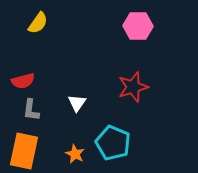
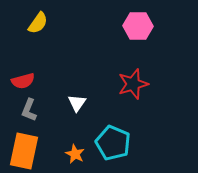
red star: moved 3 px up
gray L-shape: moved 2 px left; rotated 15 degrees clockwise
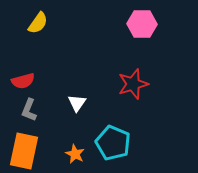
pink hexagon: moved 4 px right, 2 px up
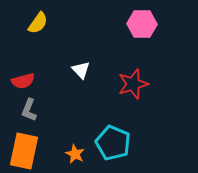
white triangle: moved 4 px right, 33 px up; rotated 18 degrees counterclockwise
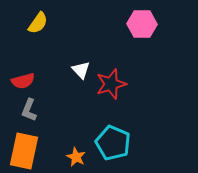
red star: moved 22 px left
orange star: moved 1 px right, 3 px down
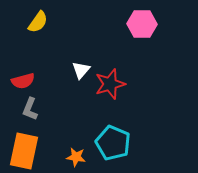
yellow semicircle: moved 1 px up
white triangle: rotated 24 degrees clockwise
red star: moved 1 px left
gray L-shape: moved 1 px right, 1 px up
orange star: rotated 18 degrees counterclockwise
